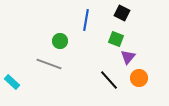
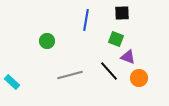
black square: rotated 28 degrees counterclockwise
green circle: moved 13 px left
purple triangle: rotated 49 degrees counterclockwise
gray line: moved 21 px right, 11 px down; rotated 35 degrees counterclockwise
black line: moved 9 px up
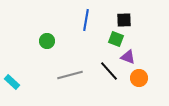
black square: moved 2 px right, 7 px down
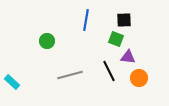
purple triangle: rotated 14 degrees counterclockwise
black line: rotated 15 degrees clockwise
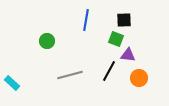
purple triangle: moved 2 px up
black line: rotated 55 degrees clockwise
cyan rectangle: moved 1 px down
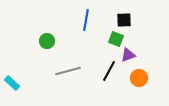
purple triangle: rotated 28 degrees counterclockwise
gray line: moved 2 px left, 4 px up
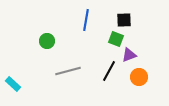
purple triangle: moved 1 px right
orange circle: moved 1 px up
cyan rectangle: moved 1 px right, 1 px down
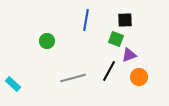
black square: moved 1 px right
gray line: moved 5 px right, 7 px down
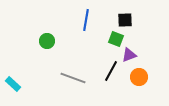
black line: moved 2 px right
gray line: rotated 35 degrees clockwise
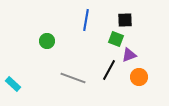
black line: moved 2 px left, 1 px up
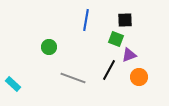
green circle: moved 2 px right, 6 px down
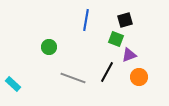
black square: rotated 14 degrees counterclockwise
black line: moved 2 px left, 2 px down
